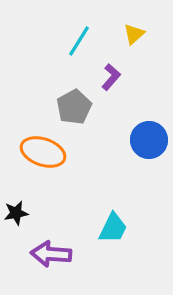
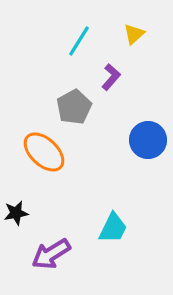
blue circle: moved 1 px left
orange ellipse: moved 1 px right; rotated 24 degrees clockwise
purple arrow: rotated 36 degrees counterclockwise
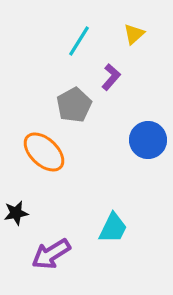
gray pentagon: moved 2 px up
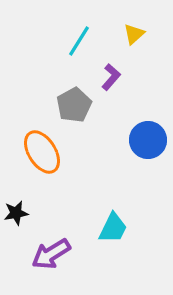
orange ellipse: moved 2 px left; rotated 15 degrees clockwise
